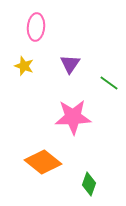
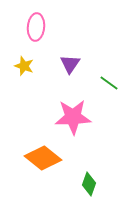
orange diamond: moved 4 px up
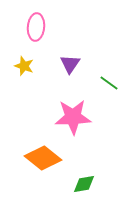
green diamond: moved 5 px left; rotated 60 degrees clockwise
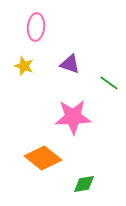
purple triangle: rotated 45 degrees counterclockwise
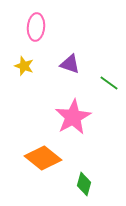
pink star: rotated 27 degrees counterclockwise
green diamond: rotated 65 degrees counterclockwise
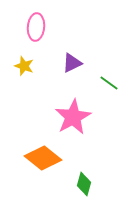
purple triangle: moved 2 px right, 1 px up; rotated 45 degrees counterclockwise
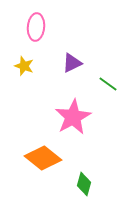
green line: moved 1 px left, 1 px down
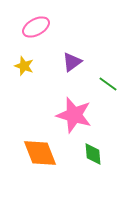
pink ellipse: rotated 56 degrees clockwise
purple triangle: moved 1 px up; rotated 10 degrees counterclockwise
pink star: moved 1 px right, 2 px up; rotated 27 degrees counterclockwise
orange diamond: moved 3 px left, 5 px up; rotated 30 degrees clockwise
green diamond: moved 9 px right, 30 px up; rotated 20 degrees counterclockwise
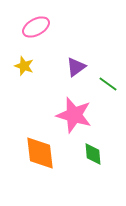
purple triangle: moved 4 px right, 5 px down
orange diamond: rotated 15 degrees clockwise
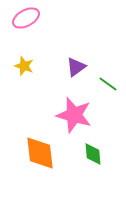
pink ellipse: moved 10 px left, 9 px up
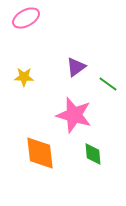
yellow star: moved 11 px down; rotated 18 degrees counterclockwise
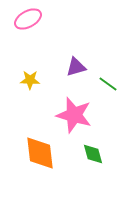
pink ellipse: moved 2 px right, 1 px down
purple triangle: rotated 20 degrees clockwise
yellow star: moved 6 px right, 3 px down
green diamond: rotated 10 degrees counterclockwise
